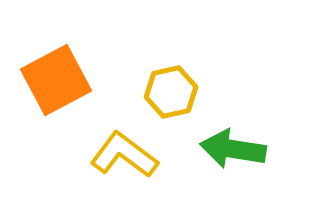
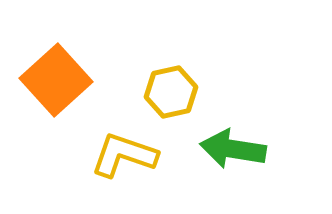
orange square: rotated 14 degrees counterclockwise
yellow L-shape: rotated 18 degrees counterclockwise
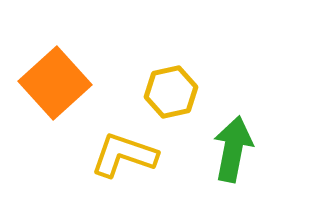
orange square: moved 1 px left, 3 px down
green arrow: rotated 92 degrees clockwise
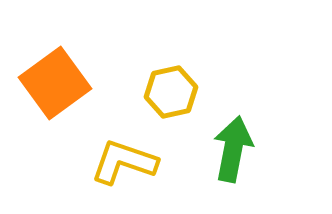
orange square: rotated 6 degrees clockwise
yellow L-shape: moved 7 px down
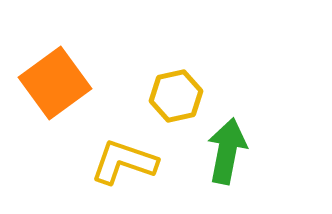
yellow hexagon: moved 5 px right, 4 px down
green arrow: moved 6 px left, 2 px down
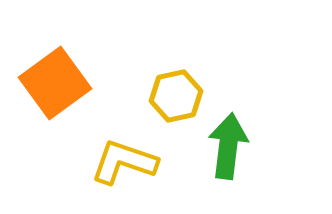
green arrow: moved 1 px right, 5 px up; rotated 4 degrees counterclockwise
